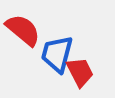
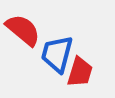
red trapezoid: rotated 44 degrees clockwise
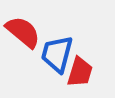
red semicircle: moved 2 px down
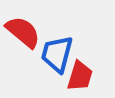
red trapezoid: moved 4 px down
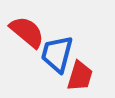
red semicircle: moved 4 px right
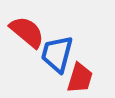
red trapezoid: moved 2 px down
